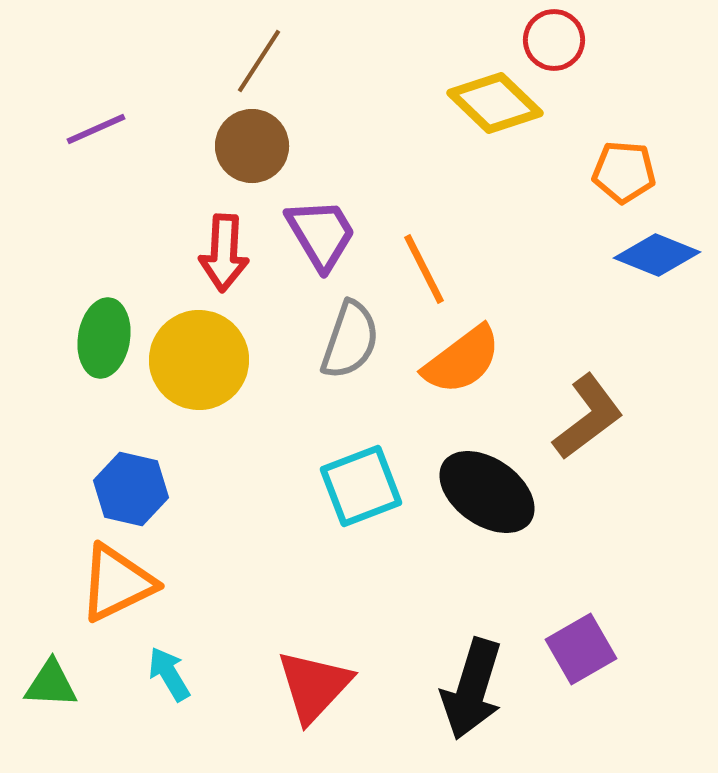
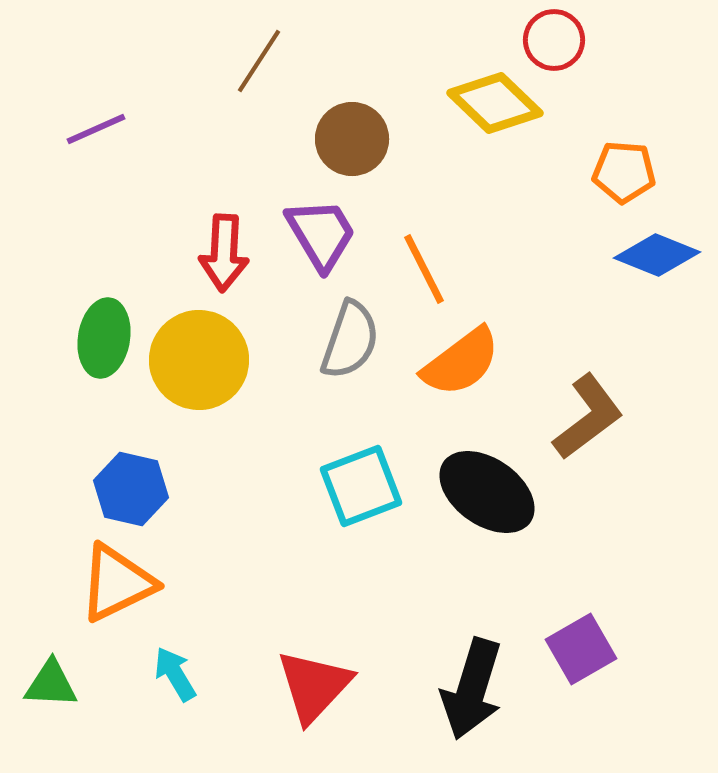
brown circle: moved 100 px right, 7 px up
orange semicircle: moved 1 px left, 2 px down
cyan arrow: moved 6 px right
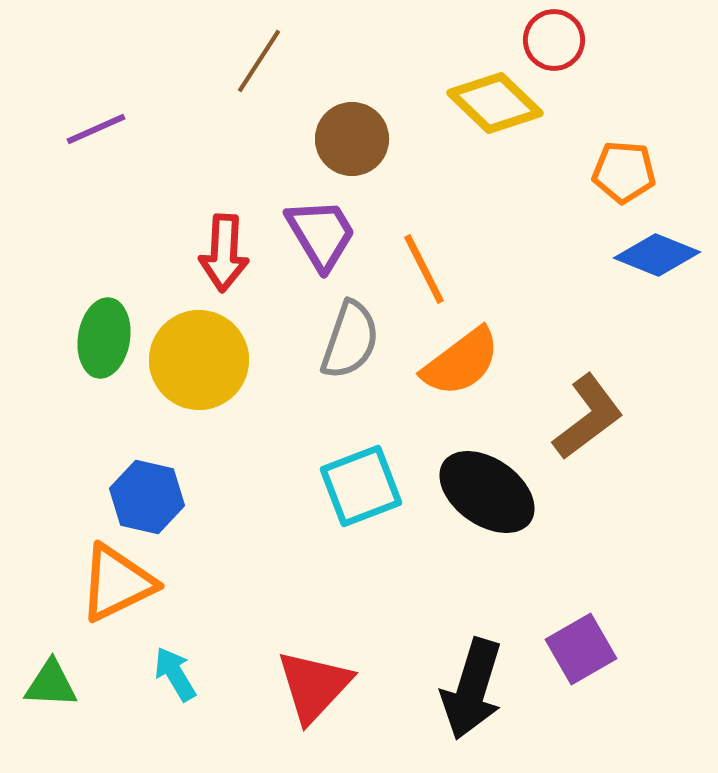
blue hexagon: moved 16 px right, 8 px down
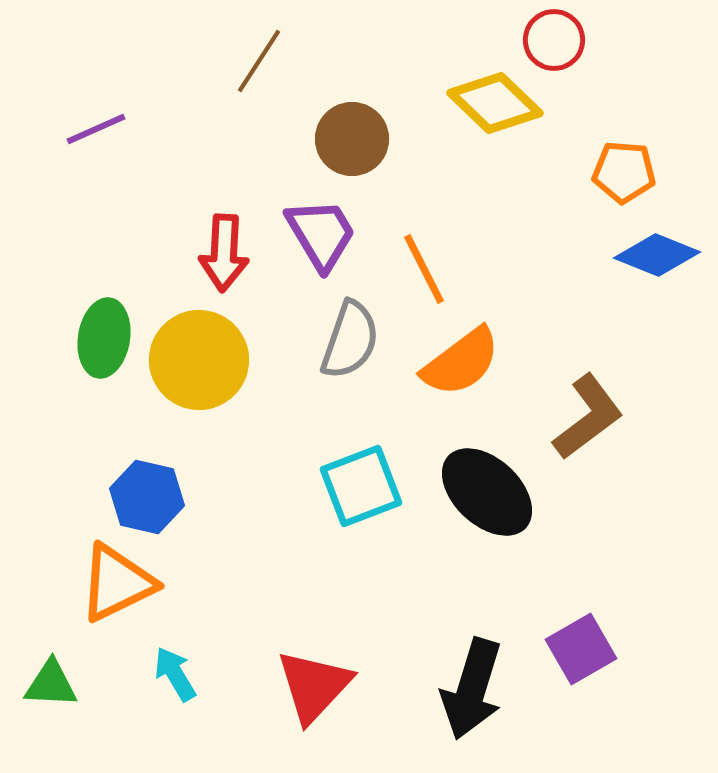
black ellipse: rotated 8 degrees clockwise
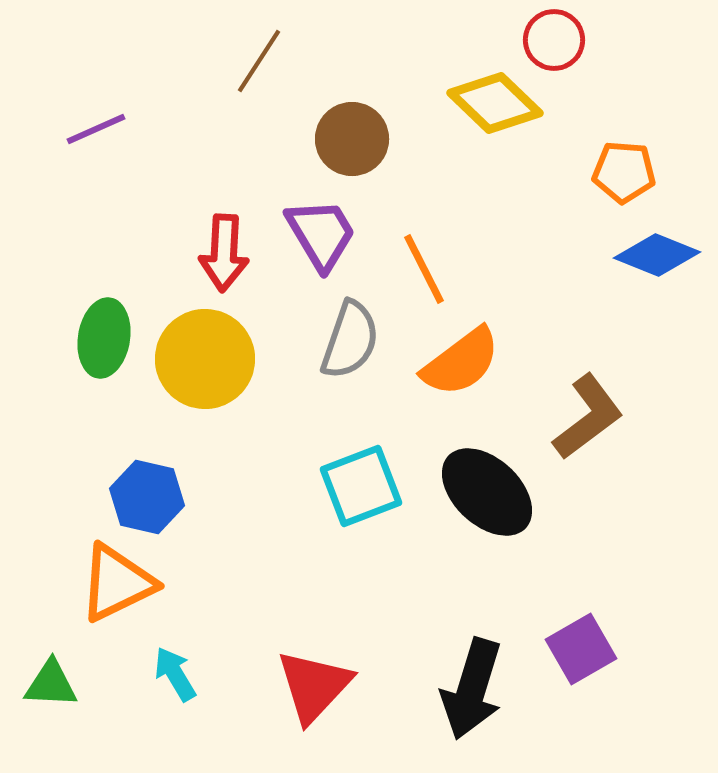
yellow circle: moved 6 px right, 1 px up
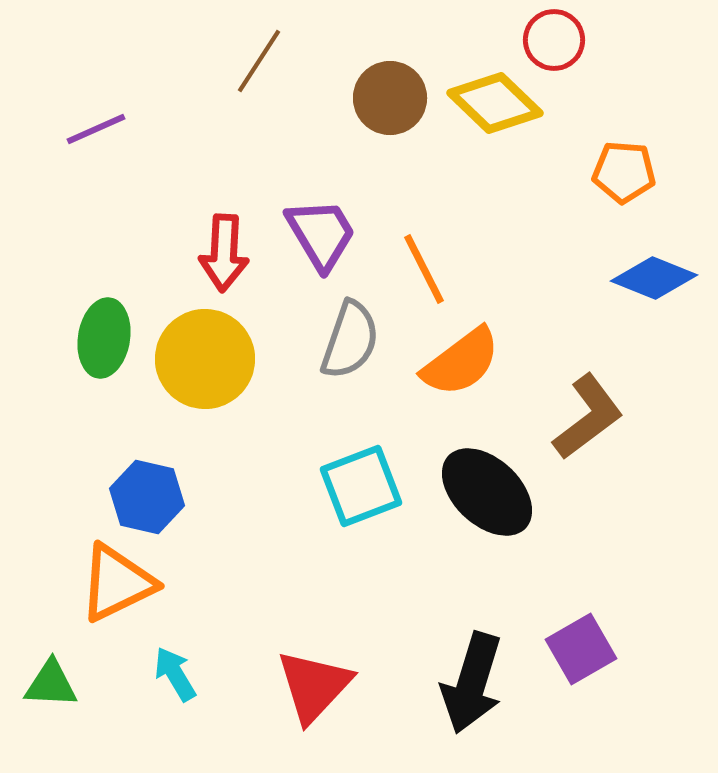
brown circle: moved 38 px right, 41 px up
blue diamond: moved 3 px left, 23 px down
black arrow: moved 6 px up
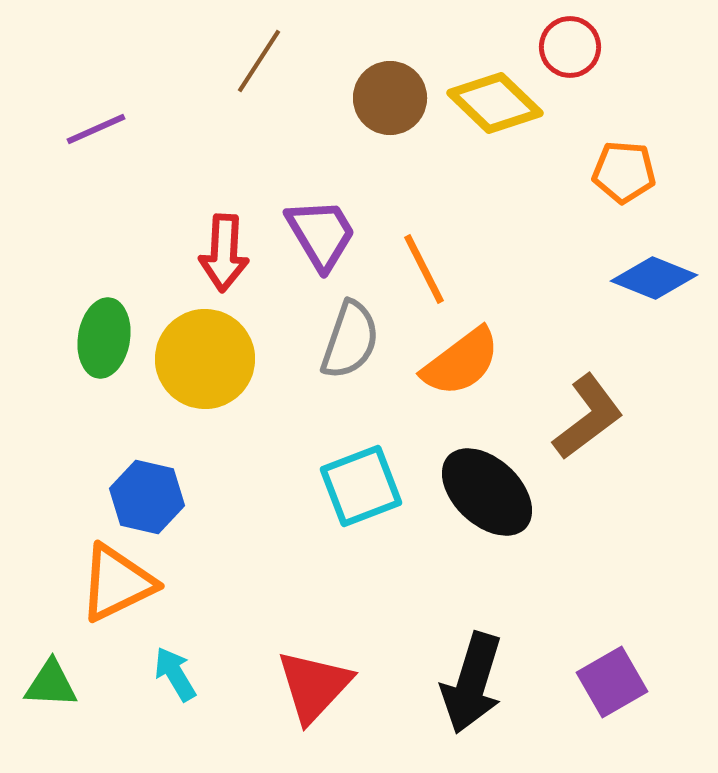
red circle: moved 16 px right, 7 px down
purple square: moved 31 px right, 33 px down
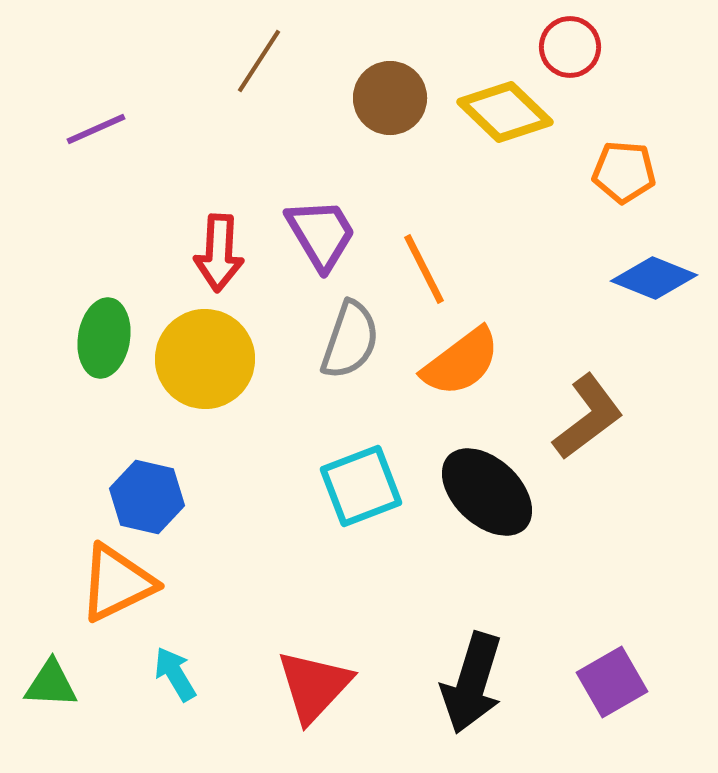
yellow diamond: moved 10 px right, 9 px down
red arrow: moved 5 px left
